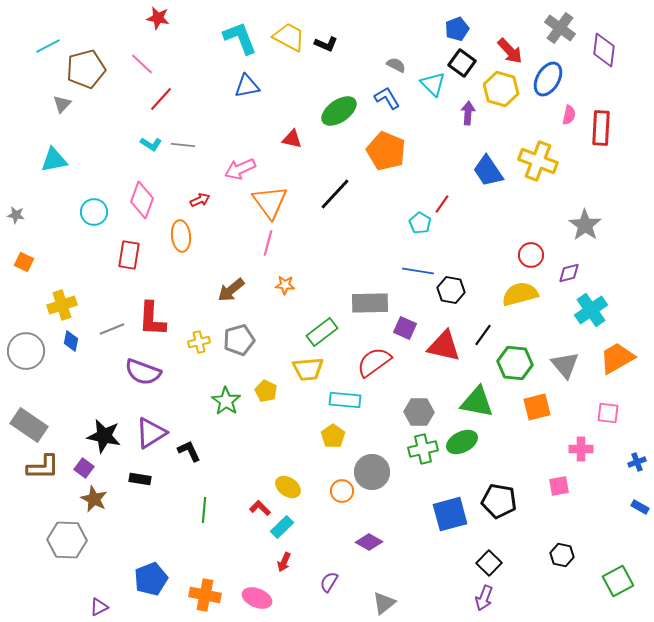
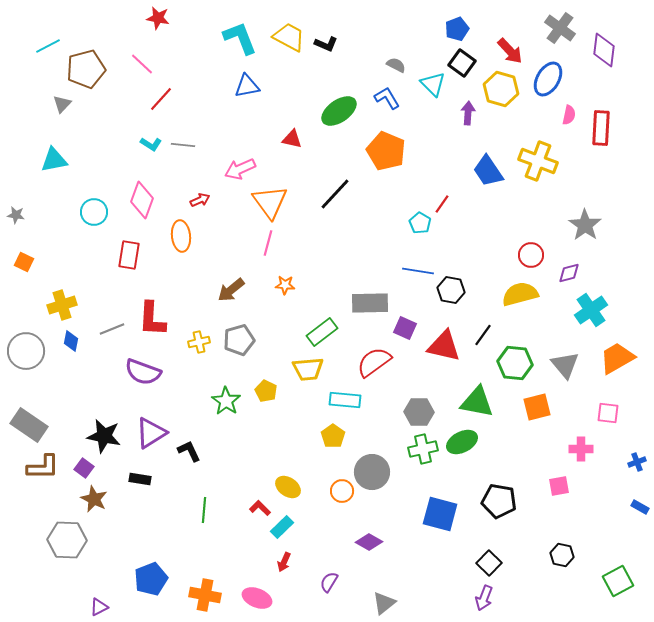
blue square at (450, 514): moved 10 px left; rotated 30 degrees clockwise
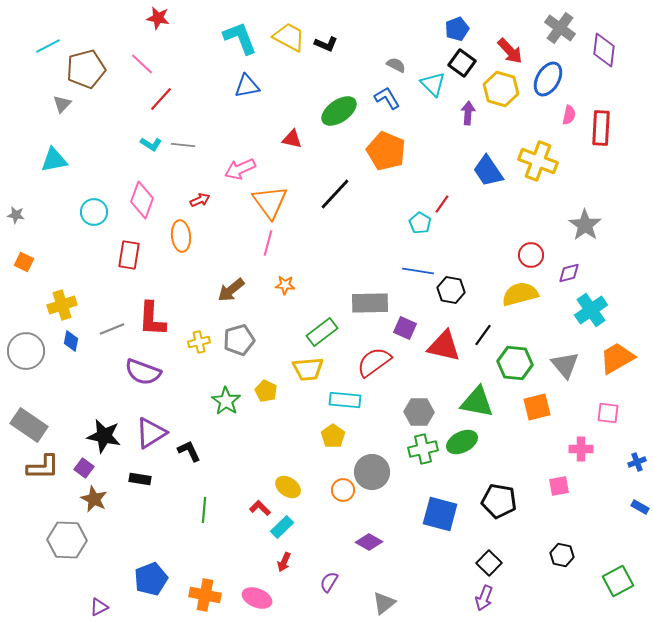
orange circle at (342, 491): moved 1 px right, 1 px up
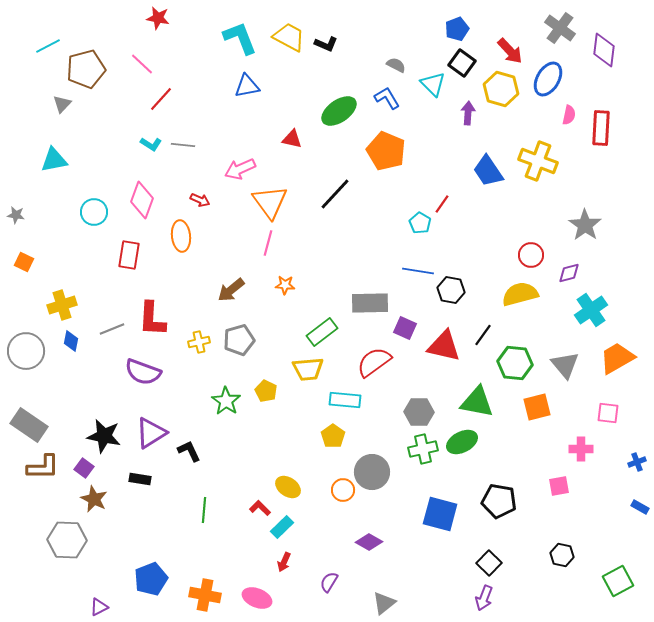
red arrow at (200, 200): rotated 48 degrees clockwise
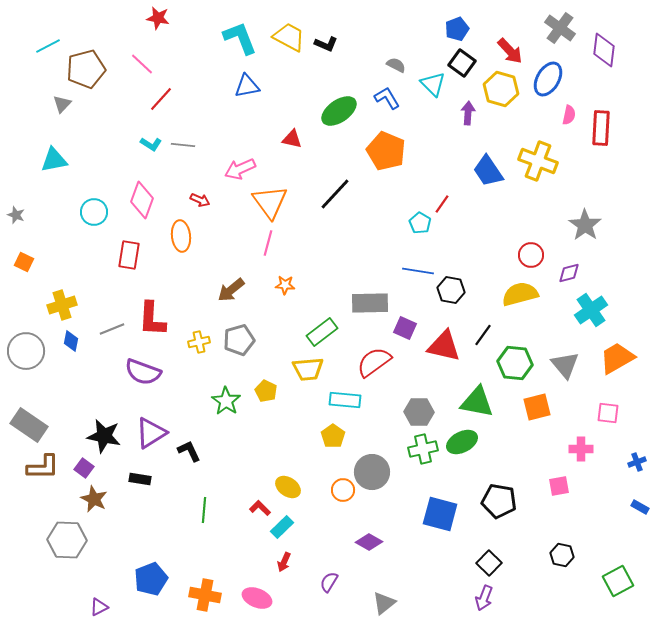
gray star at (16, 215): rotated 12 degrees clockwise
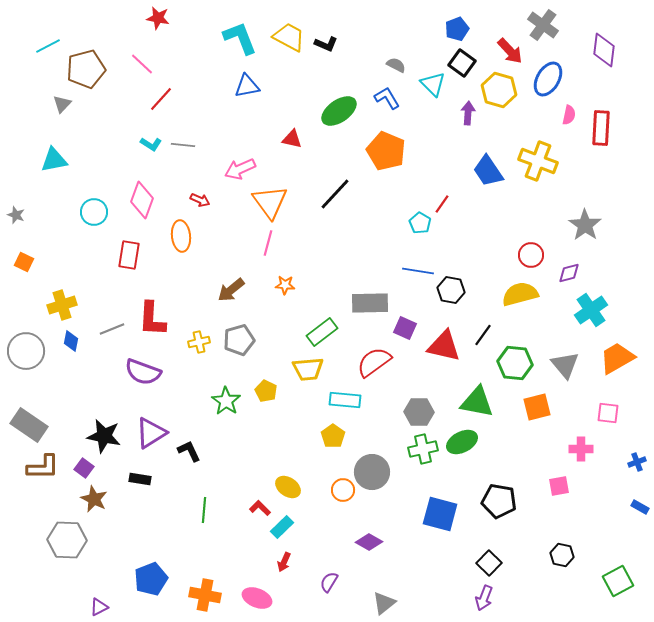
gray cross at (560, 28): moved 17 px left, 3 px up
yellow hexagon at (501, 89): moved 2 px left, 1 px down
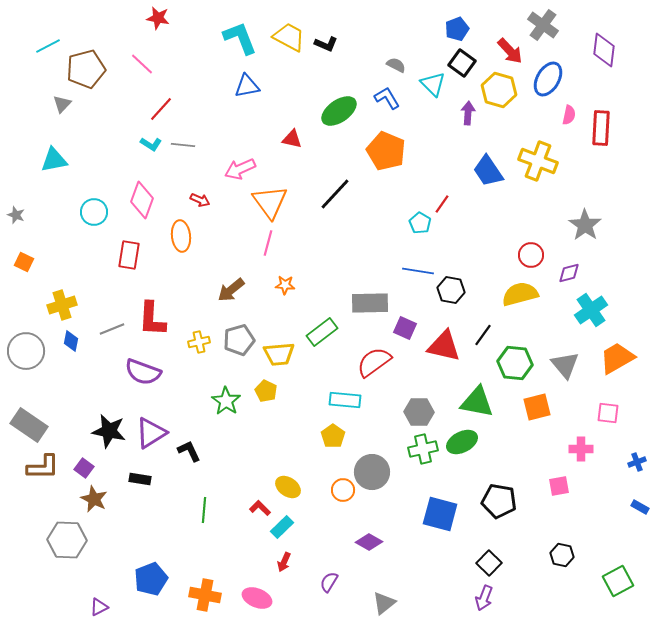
red line at (161, 99): moved 10 px down
yellow trapezoid at (308, 369): moved 29 px left, 15 px up
black star at (104, 436): moved 5 px right, 5 px up
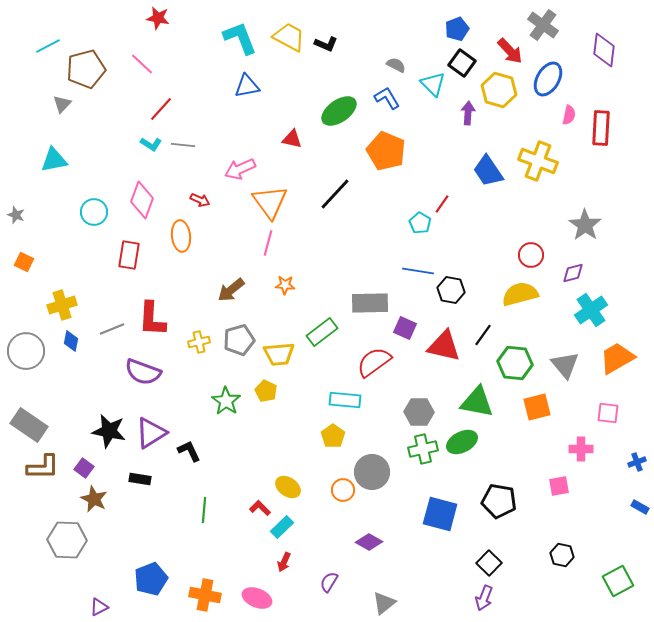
purple diamond at (569, 273): moved 4 px right
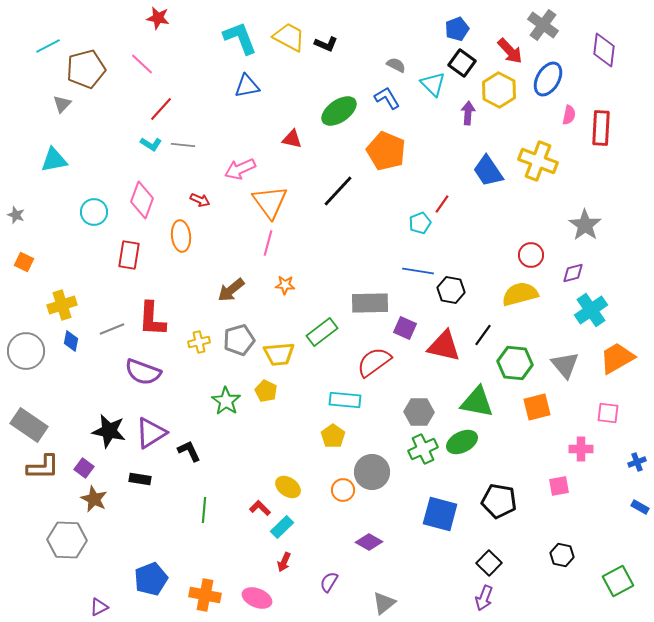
yellow hexagon at (499, 90): rotated 12 degrees clockwise
black line at (335, 194): moved 3 px right, 3 px up
cyan pentagon at (420, 223): rotated 20 degrees clockwise
green cross at (423, 449): rotated 12 degrees counterclockwise
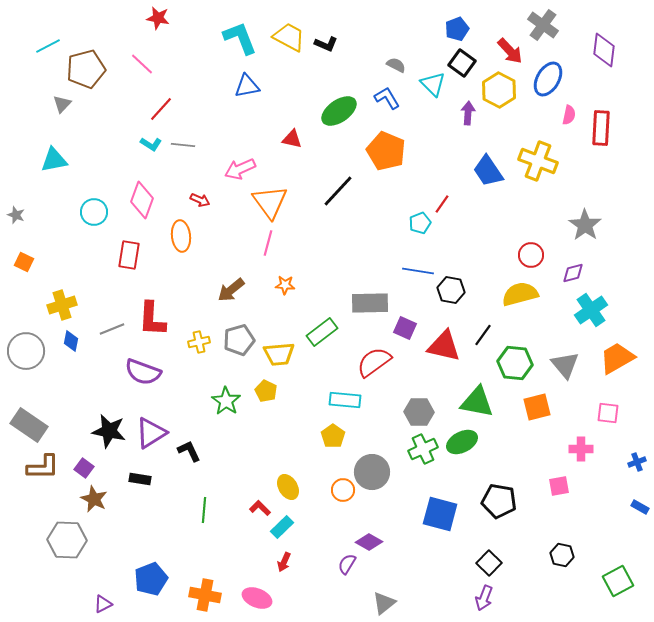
yellow ellipse at (288, 487): rotated 25 degrees clockwise
purple semicircle at (329, 582): moved 18 px right, 18 px up
purple triangle at (99, 607): moved 4 px right, 3 px up
